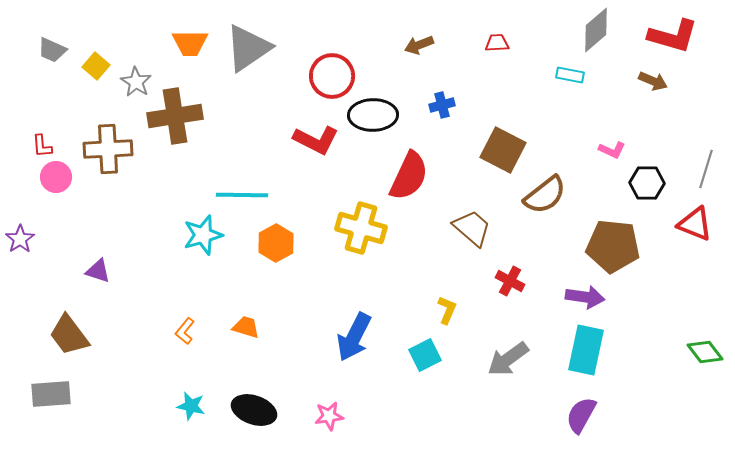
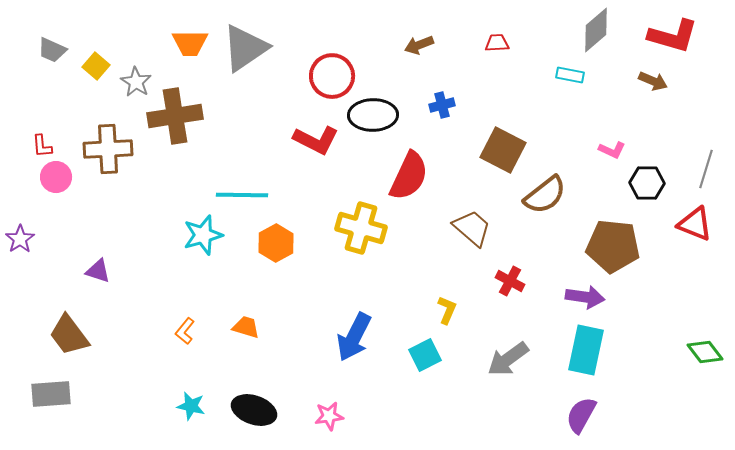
gray triangle at (248, 48): moved 3 px left
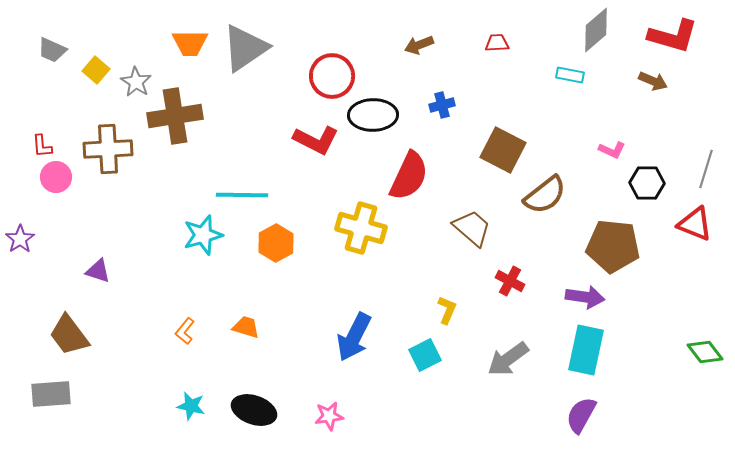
yellow square at (96, 66): moved 4 px down
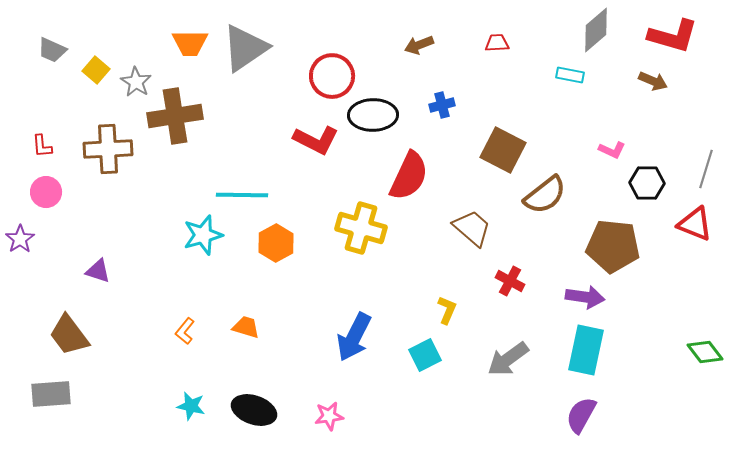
pink circle at (56, 177): moved 10 px left, 15 px down
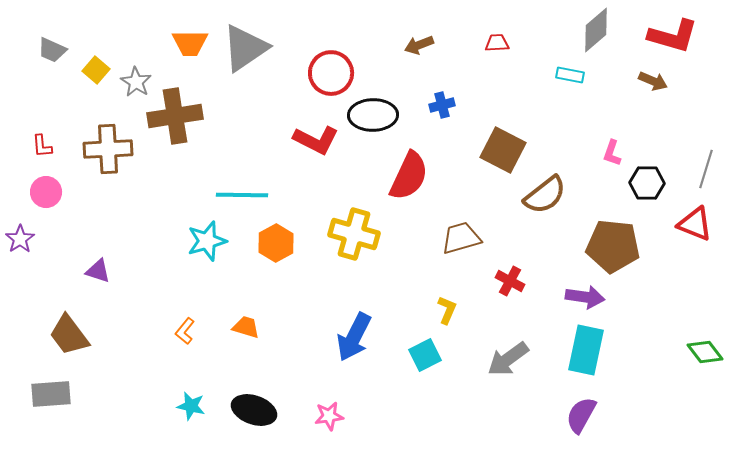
red circle at (332, 76): moved 1 px left, 3 px up
pink L-shape at (612, 150): moved 3 px down; rotated 84 degrees clockwise
yellow cross at (361, 228): moved 7 px left, 6 px down
brown trapezoid at (472, 228): moved 11 px left, 10 px down; rotated 57 degrees counterclockwise
cyan star at (203, 235): moved 4 px right, 6 px down
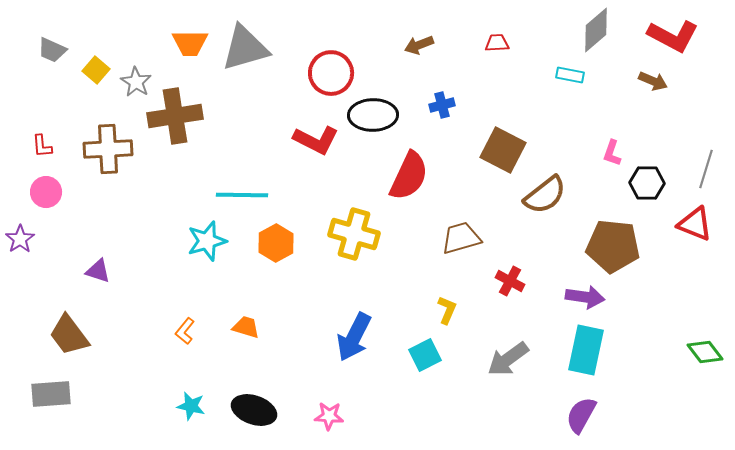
red L-shape at (673, 36): rotated 12 degrees clockwise
gray triangle at (245, 48): rotated 18 degrees clockwise
pink star at (329, 416): rotated 12 degrees clockwise
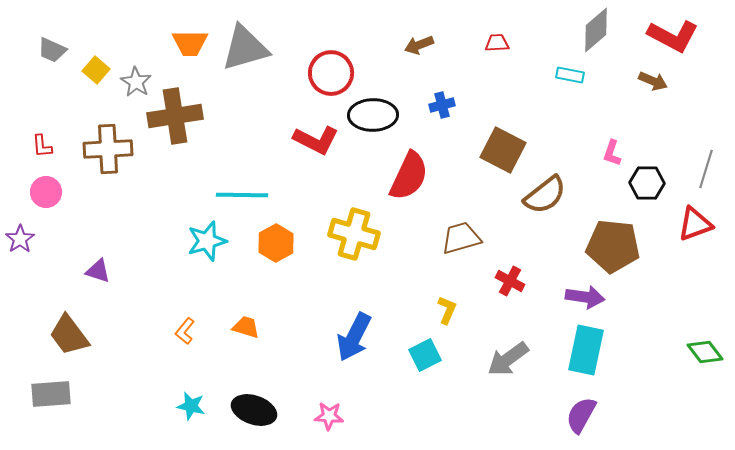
red triangle at (695, 224): rotated 42 degrees counterclockwise
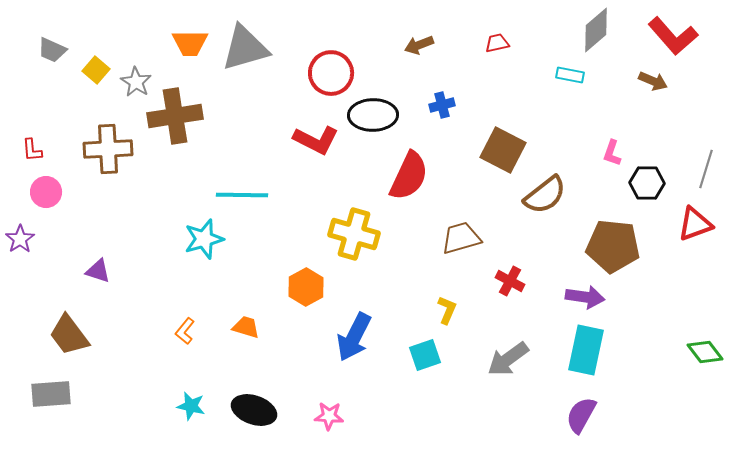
red L-shape at (673, 36): rotated 21 degrees clockwise
red trapezoid at (497, 43): rotated 10 degrees counterclockwise
red L-shape at (42, 146): moved 10 px left, 4 px down
cyan star at (207, 241): moved 3 px left, 2 px up
orange hexagon at (276, 243): moved 30 px right, 44 px down
cyan square at (425, 355): rotated 8 degrees clockwise
